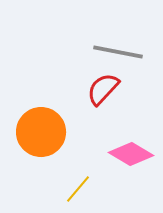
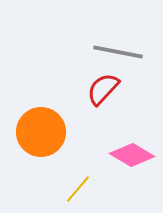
pink diamond: moved 1 px right, 1 px down
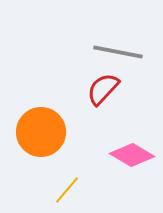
yellow line: moved 11 px left, 1 px down
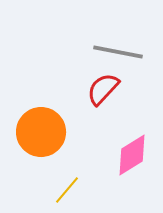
pink diamond: rotated 63 degrees counterclockwise
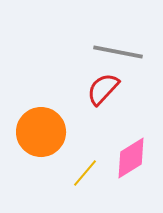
pink diamond: moved 1 px left, 3 px down
yellow line: moved 18 px right, 17 px up
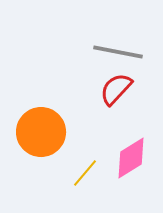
red semicircle: moved 13 px right
